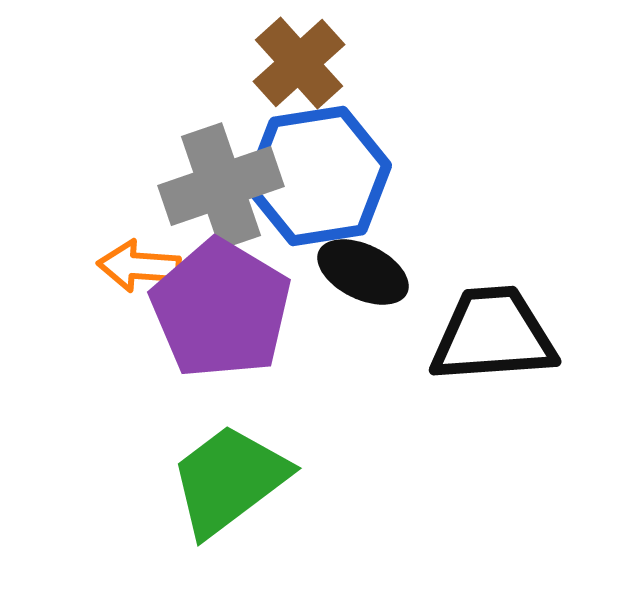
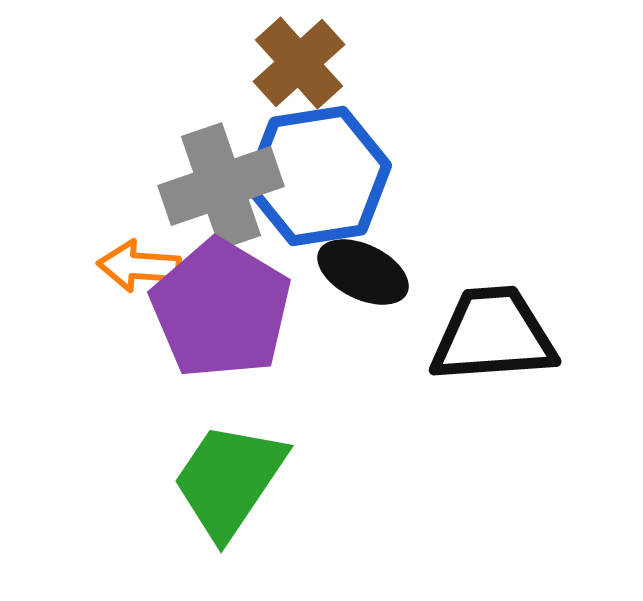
green trapezoid: rotated 19 degrees counterclockwise
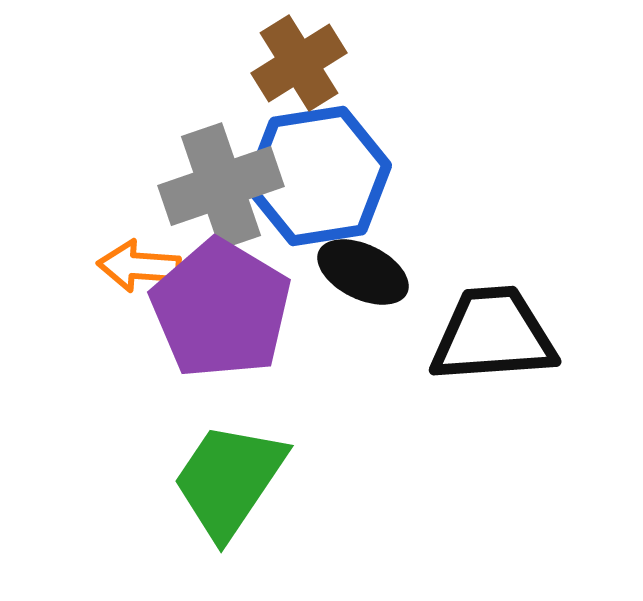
brown cross: rotated 10 degrees clockwise
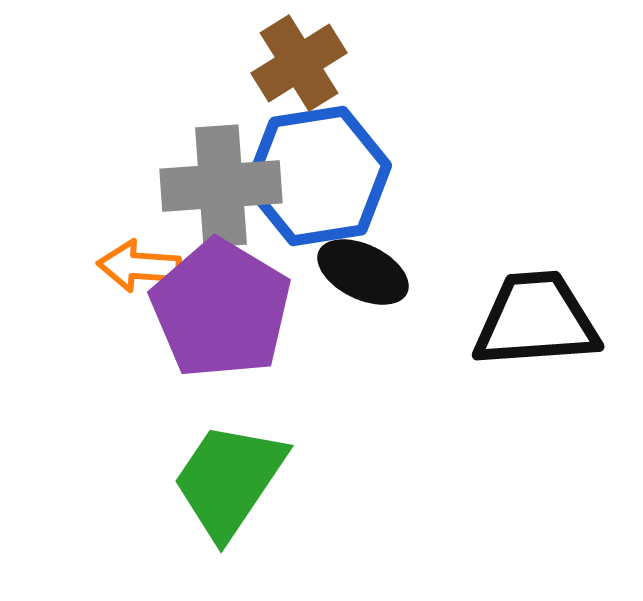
gray cross: rotated 15 degrees clockwise
black trapezoid: moved 43 px right, 15 px up
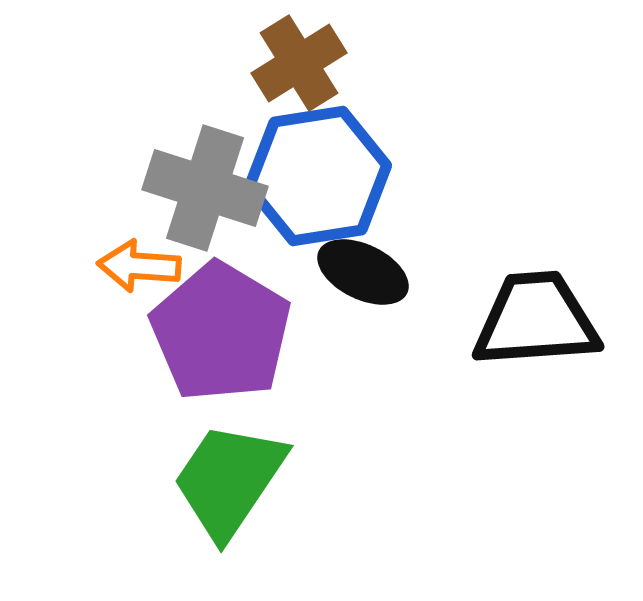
gray cross: moved 16 px left, 2 px down; rotated 22 degrees clockwise
purple pentagon: moved 23 px down
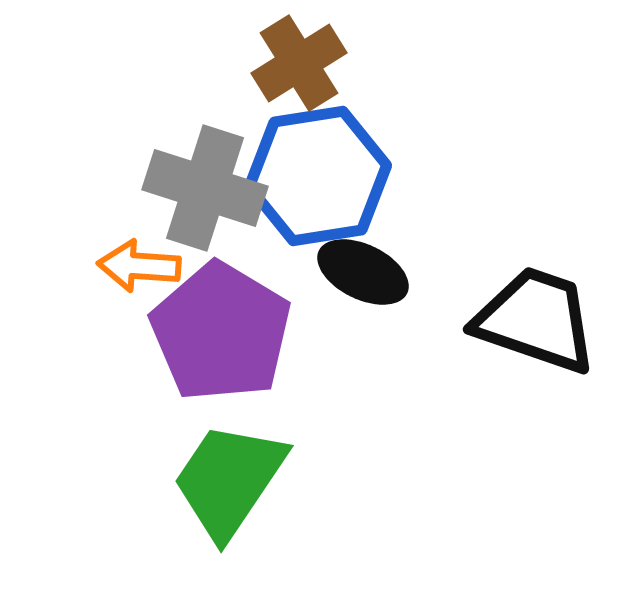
black trapezoid: rotated 23 degrees clockwise
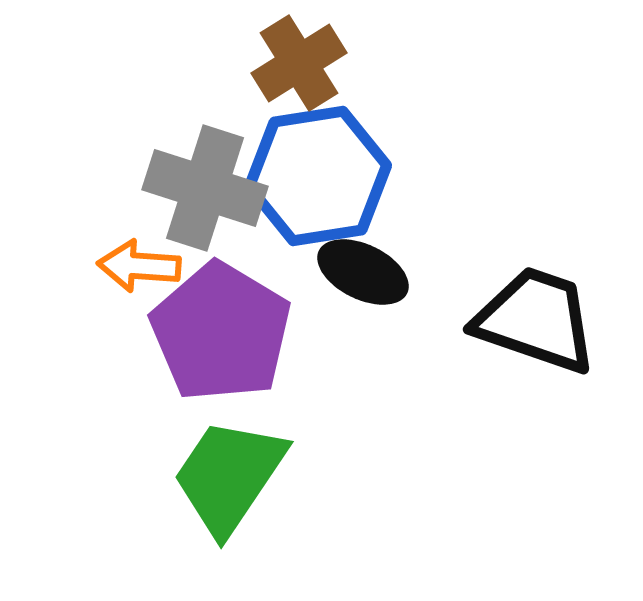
green trapezoid: moved 4 px up
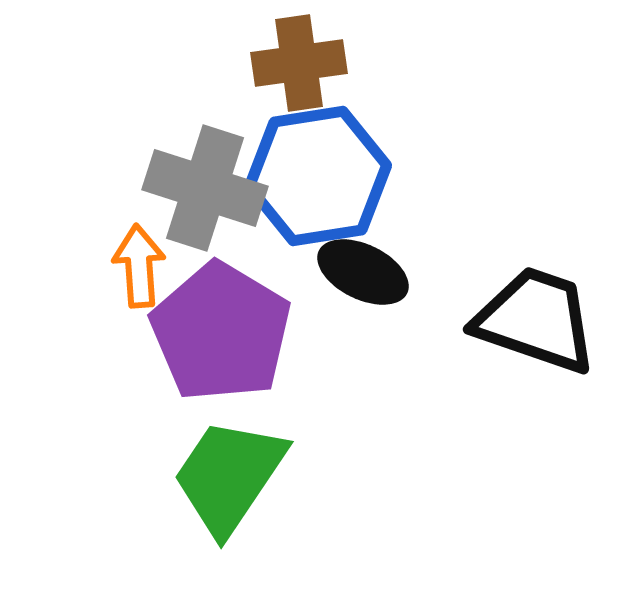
brown cross: rotated 24 degrees clockwise
orange arrow: rotated 82 degrees clockwise
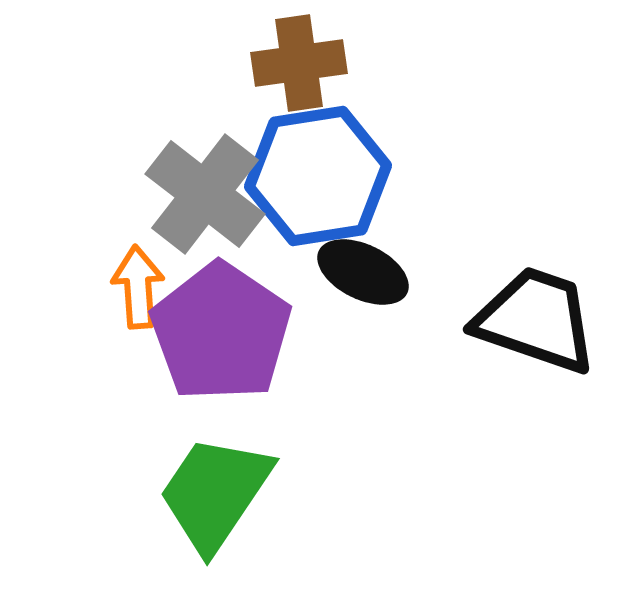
gray cross: moved 6 px down; rotated 20 degrees clockwise
orange arrow: moved 1 px left, 21 px down
purple pentagon: rotated 3 degrees clockwise
green trapezoid: moved 14 px left, 17 px down
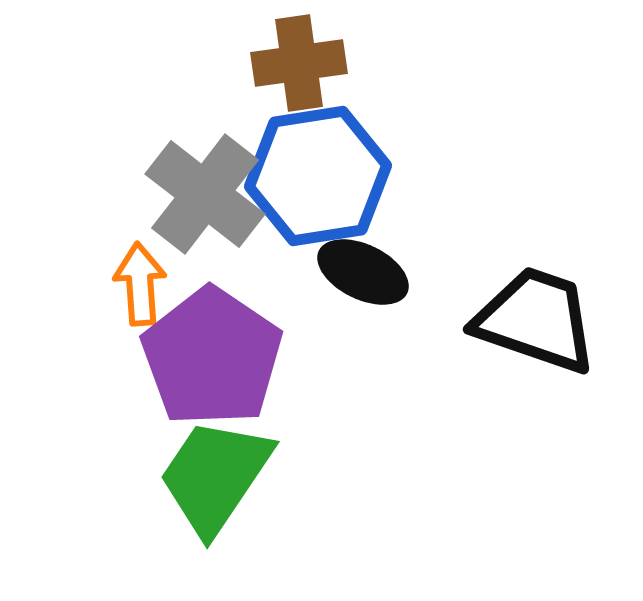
orange arrow: moved 2 px right, 3 px up
purple pentagon: moved 9 px left, 25 px down
green trapezoid: moved 17 px up
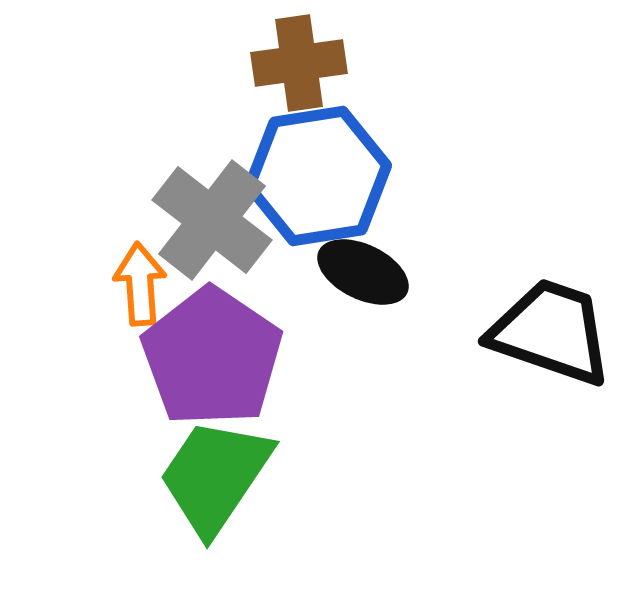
gray cross: moved 7 px right, 26 px down
black trapezoid: moved 15 px right, 12 px down
